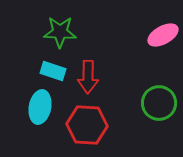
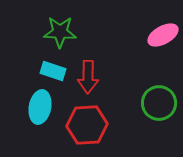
red hexagon: rotated 6 degrees counterclockwise
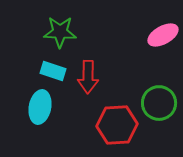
red hexagon: moved 30 px right
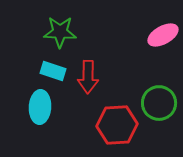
cyan ellipse: rotated 8 degrees counterclockwise
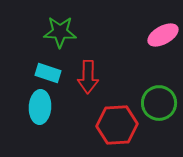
cyan rectangle: moved 5 px left, 2 px down
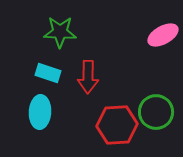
green circle: moved 3 px left, 9 px down
cyan ellipse: moved 5 px down
